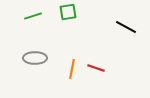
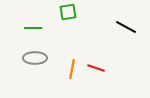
green line: moved 12 px down; rotated 18 degrees clockwise
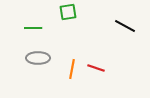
black line: moved 1 px left, 1 px up
gray ellipse: moved 3 px right
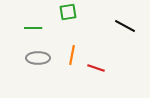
orange line: moved 14 px up
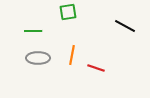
green line: moved 3 px down
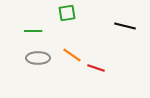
green square: moved 1 px left, 1 px down
black line: rotated 15 degrees counterclockwise
orange line: rotated 66 degrees counterclockwise
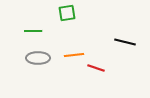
black line: moved 16 px down
orange line: moved 2 px right; rotated 42 degrees counterclockwise
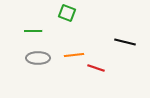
green square: rotated 30 degrees clockwise
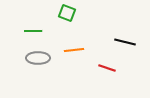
orange line: moved 5 px up
red line: moved 11 px right
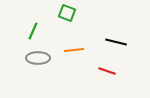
green line: rotated 66 degrees counterclockwise
black line: moved 9 px left
red line: moved 3 px down
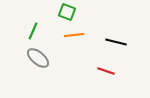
green square: moved 1 px up
orange line: moved 15 px up
gray ellipse: rotated 40 degrees clockwise
red line: moved 1 px left
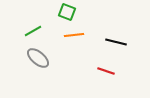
green line: rotated 36 degrees clockwise
